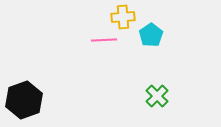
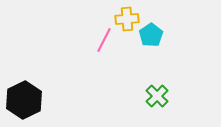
yellow cross: moved 4 px right, 2 px down
pink line: rotated 60 degrees counterclockwise
black hexagon: rotated 6 degrees counterclockwise
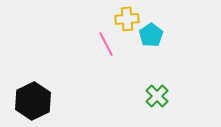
pink line: moved 2 px right, 4 px down; rotated 55 degrees counterclockwise
black hexagon: moved 9 px right, 1 px down
